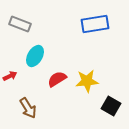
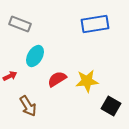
brown arrow: moved 2 px up
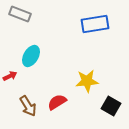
gray rectangle: moved 10 px up
cyan ellipse: moved 4 px left
red semicircle: moved 23 px down
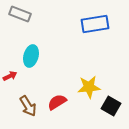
cyan ellipse: rotated 15 degrees counterclockwise
yellow star: moved 2 px right, 6 px down
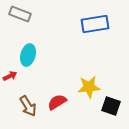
cyan ellipse: moved 3 px left, 1 px up
black square: rotated 12 degrees counterclockwise
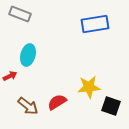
brown arrow: rotated 20 degrees counterclockwise
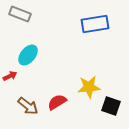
cyan ellipse: rotated 25 degrees clockwise
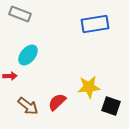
red arrow: rotated 24 degrees clockwise
red semicircle: rotated 12 degrees counterclockwise
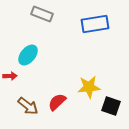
gray rectangle: moved 22 px right
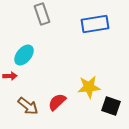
gray rectangle: rotated 50 degrees clockwise
cyan ellipse: moved 4 px left
